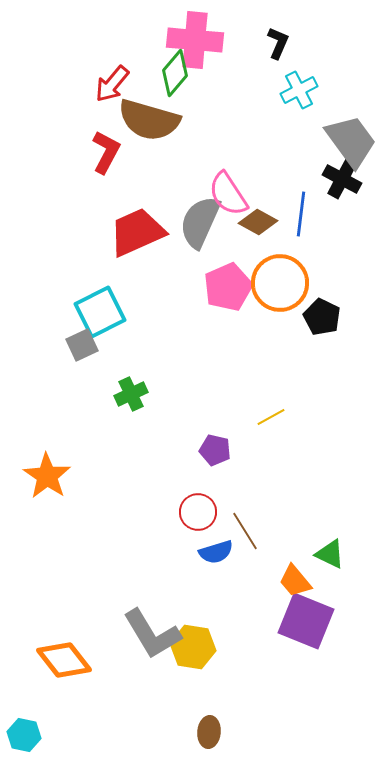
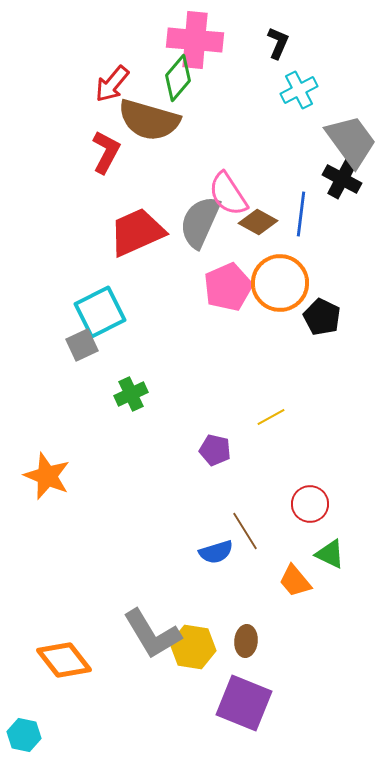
green diamond: moved 3 px right, 5 px down
orange star: rotated 12 degrees counterclockwise
red circle: moved 112 px right, 8 px up
purple square: moved 62 px left, 82 px down
brown ellipse: moved 37 px right, 91 px up
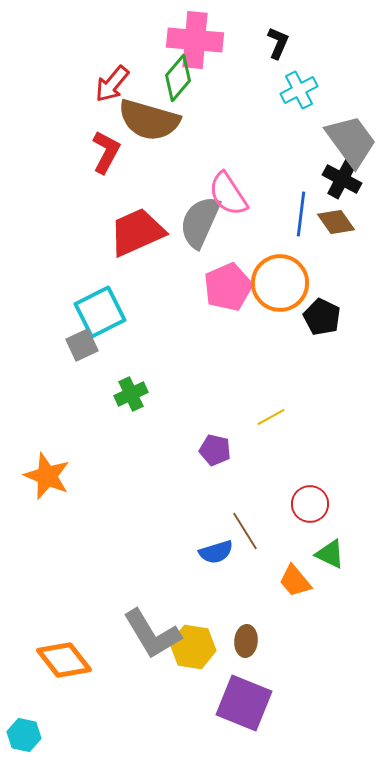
brown diamond: moved 78 px right; rotated 27 degrees clockwise
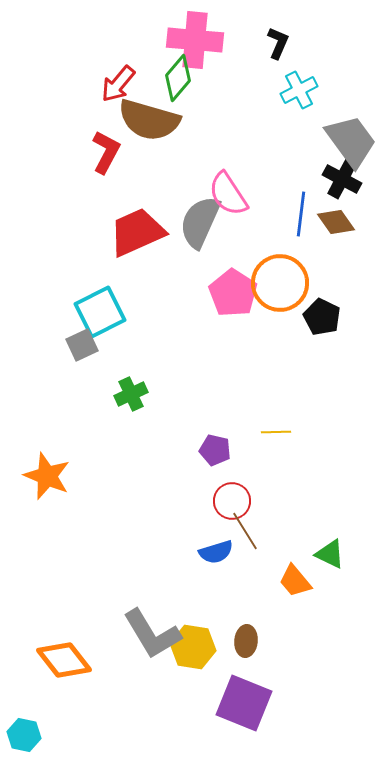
red arrow: moved 6 px right
pink pentagon: moved 5 px right, 6 px down; rotated 15 degrees counterclockwise
yellow line: moved 5 px right, 15 px down; rotated 28 degrees clockwise
red circle: moved 78 px left, 3 px up
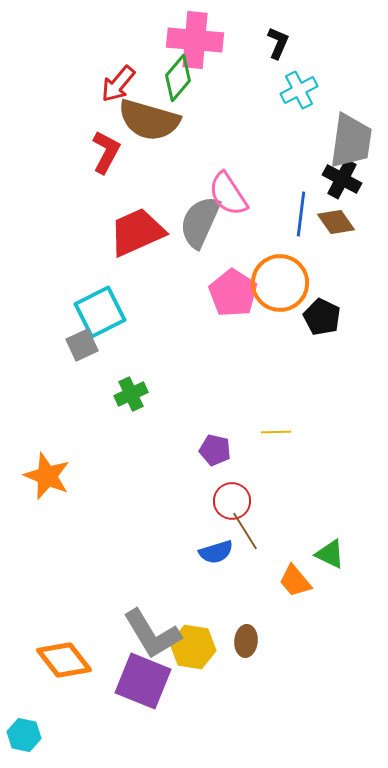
gray trapezoid: rotated 44 degrees clockwise
purple square: moved 101 px left, 22 px up
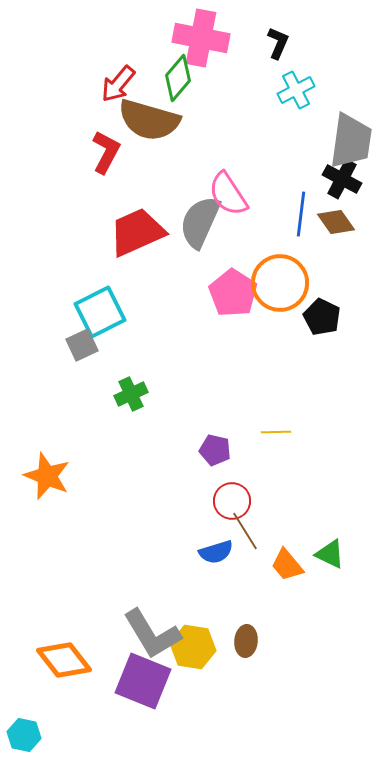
pink cross: moved 6 px right, 2 px up; rotated 6 degrees clockwise
cyan cross: moved 3 px left
orange trapezoid: moved 8 px left, 16 px up
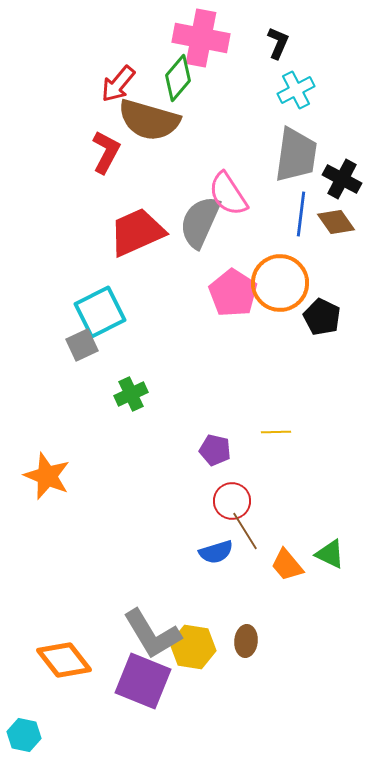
gray trapezoid: moved 55 px left, 14 px down
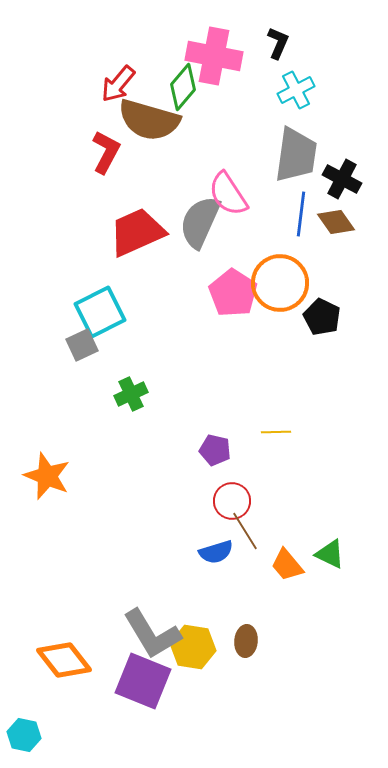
pink cross: moved 13 px right, 18 px down
green diamond: moved 5 px right, 9 px down
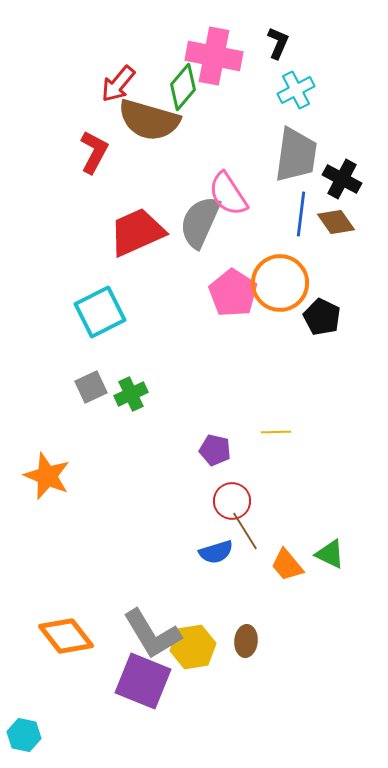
red L-shape: moved 12 px left
gray square: moved 9 px right, 42 px down
yellow hexagon: rotated 18 degrees counterclockwise
orange diamond: moved 2 px right, 24 px up
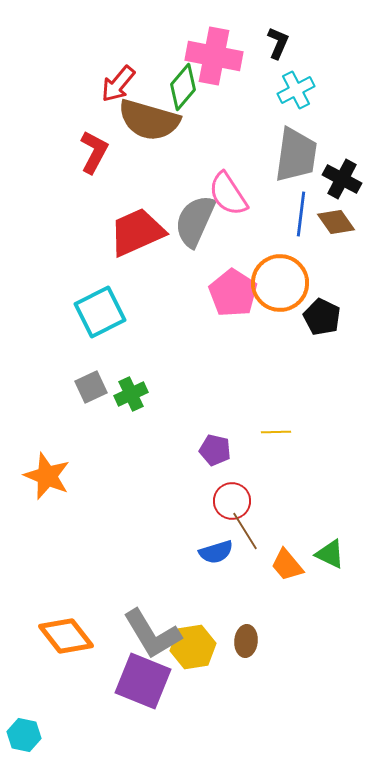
gray semicircle: moved 5 px left, 1 px up
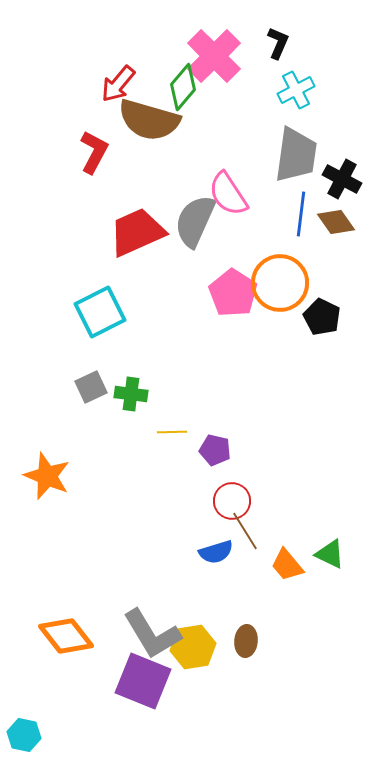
pink cross: rotated 34 degrees clockwise
green cross: rotated 32 degrees clockwise
yellow line: moved 104 px left
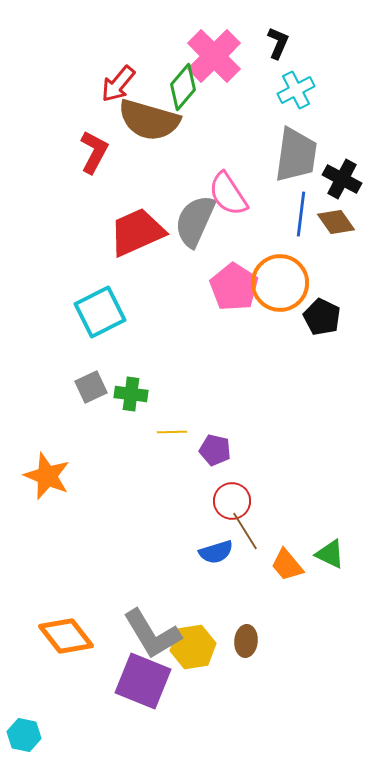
pink pentagon: moved 1 px right, 6 px up
